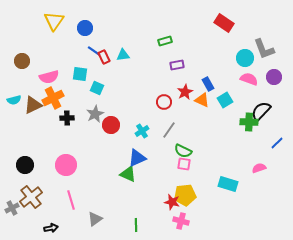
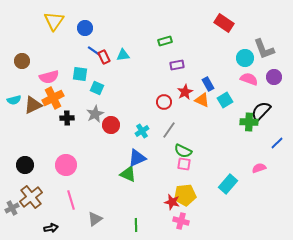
cyan rectangle at (228, 184): rotated 66 degrees counterclockwise
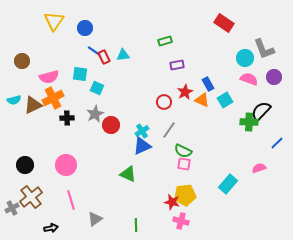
blue triangle at (137, 158): moved 5 px right, 12 px up
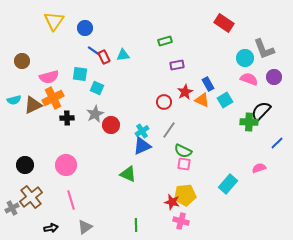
gray triangle at (95, 219): moved 10 px left, 8 px down
